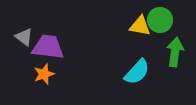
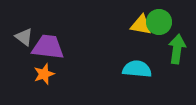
green circle: moved 1 px left, 2 px down
yellow triangle: moved 1 px right, 1 px up
green arrow: moved 2 px right, 3 px up
cyan semicircle: moved 3 px up; rotated 128 degrees counterclockwise
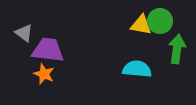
green circle: moved 1 px right, 1 px up
gray triangle: moved 4 px up
purple trapezoid: moved 3 px down
orange star: rotated 30 degrees counterclockwise
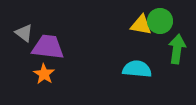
purple trapezoid: moved 3 px up
orange star: rotated 10 degrees clockwise
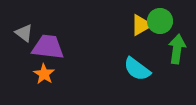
yellow triangle: rotated 40 degrees counterclockwise
cyan semicircle: rotated 148 degrees counterclockwise
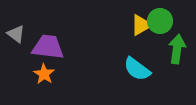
gray triangle: moved 8 px left, 1 px down
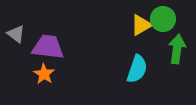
green circle: moved 3 px right, 2 px up
cyan semicircle: rotated 108 degrees counterclockwise
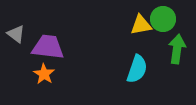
yellow triangle: rotated 20 degrees clockwise
